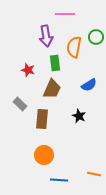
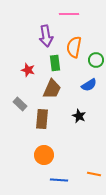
pink line: moved 4 px right
green circle: moved 23 px down
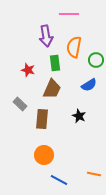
blue line: rotated 24 degrees clockwise
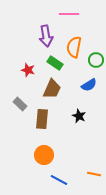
green rectangle: rotated 49 degrees counterclockwise
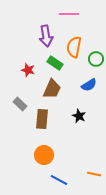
green circle: moved 1 px up
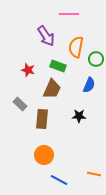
purple arrow: rotated 25 degrees counterclockwise
orange semicircle: moved 2 px right
green rectangle: moved 3 px right, 3 px down; rotated 14 degrees counterclockwise
blue semicircle: rotated 35 degrees counterclockwise
black star: rotated 24 degrees counterclockwise
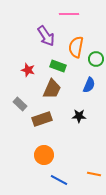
brown rectangle: rotated 66 degrees clockwise
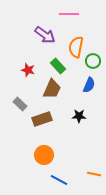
purple arrow: moved 1 px left, 1 px up; rotated 20 degrees counterclockwise
green circle: moved 3 px left, 2 px down
green rectangle: rotated 28 degrees clockwise
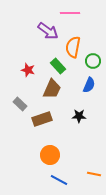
pink line: moved 1 px right, 1 px up
purple arrow: moved 3 px right, 4 px up
orange semicircle: moved 3 px left
orange circle: moved 6 px right
